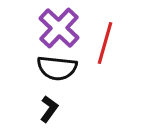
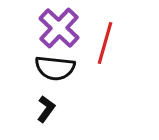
black semicircle: moved 2 px left
black L-shape: moved 3 px left
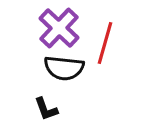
black semicircle: moved 9 px right
black L-shape: rotated 124 degrees clockwise
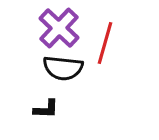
black semicircle: moved 1 px left
black L-shape: rotated 68 degrees counterclockwise
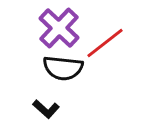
red line: rotated 36 degrees clockwise
black L-shape: rotated 40 degrees clockwise
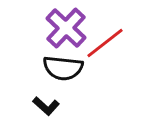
purple cross: moved 7 px right
black L-shape: moved 3 px up
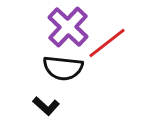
purple cross: moved 2 px right, 1 px up
red line: moved 2 px right
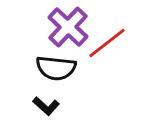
black semicircle: moved 7 px left
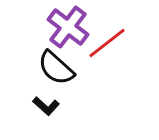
purple cross: rotated 6 degrees counterclockwise
black semicircle: rotated 36 degrees clockwise
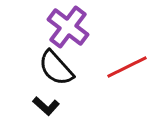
red line: moved 20 px right, 24 px down; rotated 12 degrees clockwise
black semicircle: rotated 6 degrees clockwise
